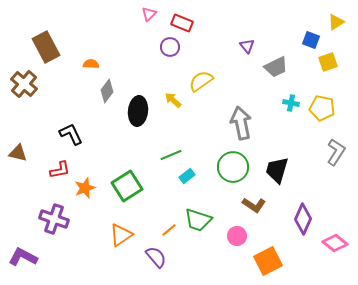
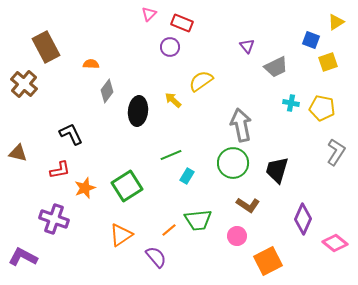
gray arrow: moved 2 px down
green circle: moved 4 px up
cyan rectangle: rotated 21 degrees counterclockwise
brown L-shape: moved 6 px left
green trapezoid: rotated 24 degrees counterclockwise
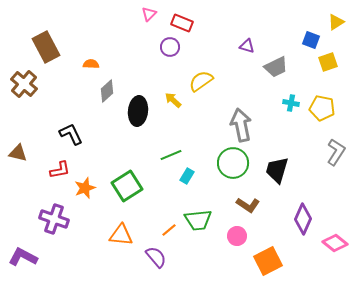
purple triangle: rotated 35 degrees counterclockwise
gray diamond: rotated 10 degrees clockwise
orange triangle: rotated 40 degrees clockwise
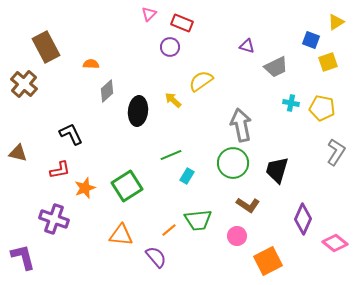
purple L-shape: rotated 48 degrees clockwise
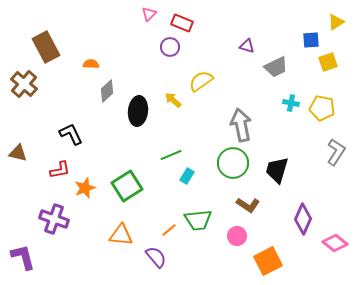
blue square: rotated 24 degrees counterclockwise
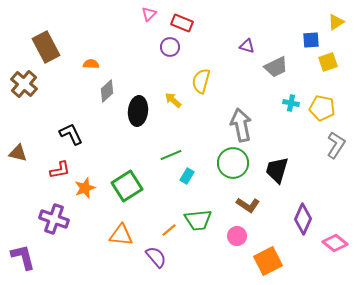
yellow semicircle: rotated 40 degrees counterclockwise
gray L-shape: moved 7 px up
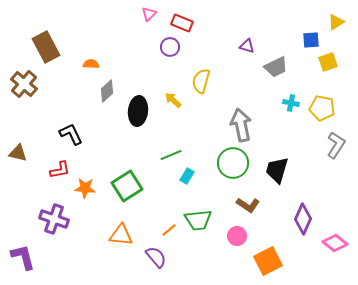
orange star: rotated 25 degrees clockwise
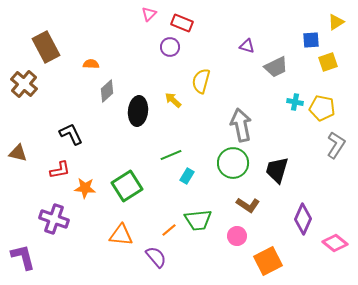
cyan cross: moved 4 px right, 1 px up
